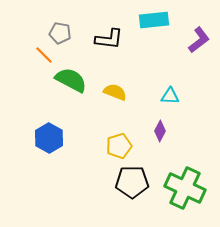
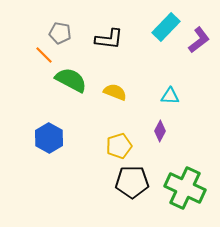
cyan rectangle: moved 12 px right, 7 px down; rotated 40 degrees counterclockwise
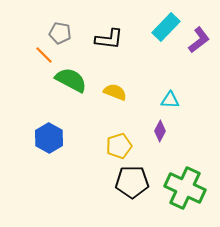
cyan triangle: moved 4 px down
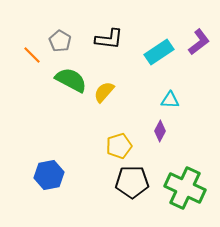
cyan rectangle: moved 7 px left, 25 px down; rotated 12 degrees clockwise
gray pentagon: moved 8 px down; rotated 20 degrees clockwise
purple L-shape: moved 2 px down
orange line: moved 12 px left
yellow semicircle: moved 11 px left; rotated 70 degrees counterclockwise
blue hexagon: moved 37 px down; rotated 20 degrees clockwise
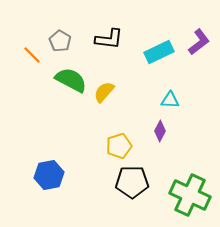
cyan rectangle: rotated 8 degrees clockwise
green cross: moved 5 px right, 7 px down
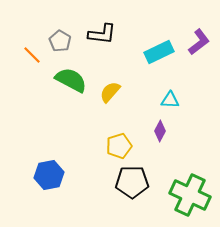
black L-shape: moved 7 px left, 5 px up
yellow semicircle: moved 6 px right
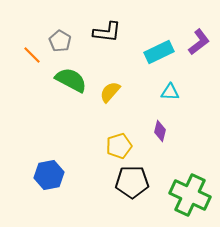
black L-shape: moved 5 px right, 2 px up
cyan triangle: moved 8 px up
purple diamond: rotated 15 degrees counterclockwise
